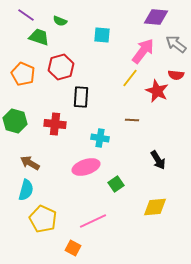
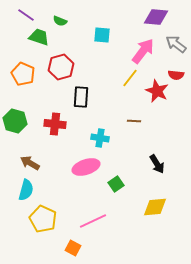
brown line: moved 2 px right, 1 px down
black arrow: moved 1 px left, 4 px down
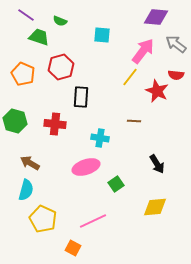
yellow line: moved 1 px up
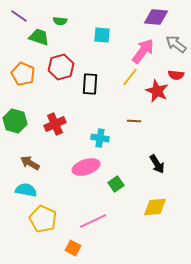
purple line: moved 7 px left, 1 px down
green semicircle: rotated 16 degrees counterclockwise
black rectangle: moved 9 px right, 13 px up
red cross: rotated 30 degrees counterclockwise
cyan semicircle: rotated 95 degrees counterclockwise
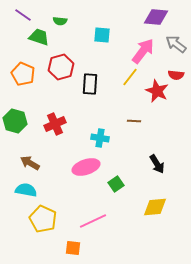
purple line: moved 4 px right, 1 px up
orange square: rotated 21 degrees counterclockwise
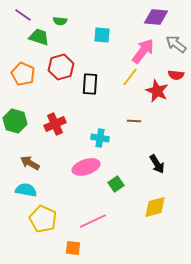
yellow diamond: rotated 10 degrees counterclockwise
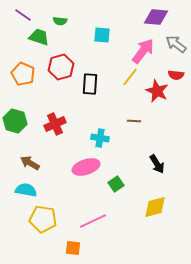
yellow pentagon: rotated 16 degrees counterclockwise
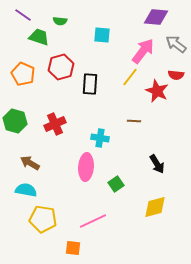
pink ellipse: rotated 68 degrees counterclockwise
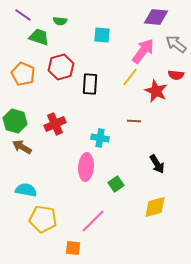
red star: moved 1 px left
brown arrow: moved 8 px left, 16 px up
pink line: rotated 20 degrees counterclockwise
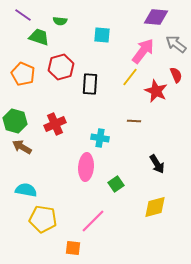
red semicircle: rotated 119 degrees counterclockwise
